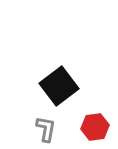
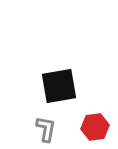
black square: rotated 27 degrees clockwise
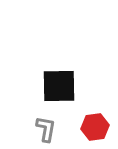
black square: rotated 9 degrees clockwise
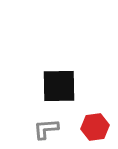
gray L-shape: rotated 104 degrees counterclockwise
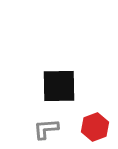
red hexagon: rotated 12 degrees counterclockwise
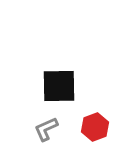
gray L-shape: rotated 20 degrees counterclockwise
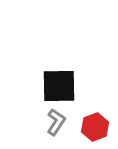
gray L-shape: moved 10 px right, 7 px up; rotated 148 degrees clockwise
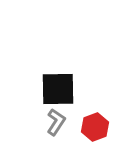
black square: moved 1 px left, 3 px down
